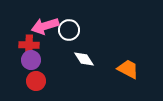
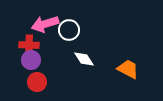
pink arrow: moved 2 px up
red circle: moved 1 px right, 1 px down
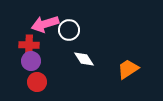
purple circle: moved 1 px down
orange trapezoid: rotated 60 degrees counterclockwise
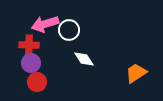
purple circle: moved 2 px down
orange trapezoid: moved 8 px right, 4 px down
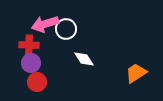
white circle: moved 3 px left, 1 px up
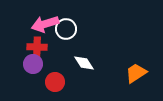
red cross: moved 8 px right, 2 px down
white diamond: moved 4 px down
purple circle: moved 2 px right, 1 px down
red circle: moved 18 px right
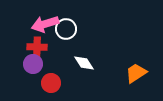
red circle: moved 4 px left, 1 px down
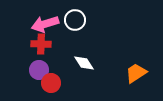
white circle: moved 9 px right, 9 px up
red cross: moved 4 px right, 3 px up
purple circle: moved 6 px right, 6 px down
